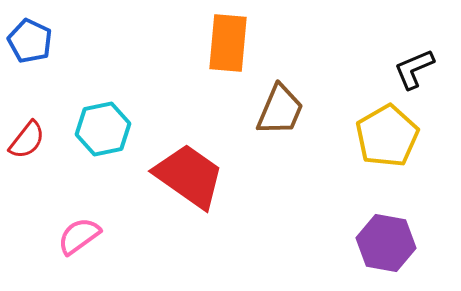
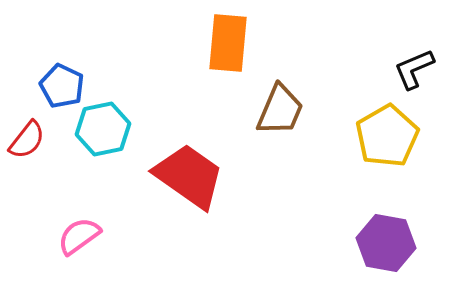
blue pentagon: moved 32 px right, 45 px down
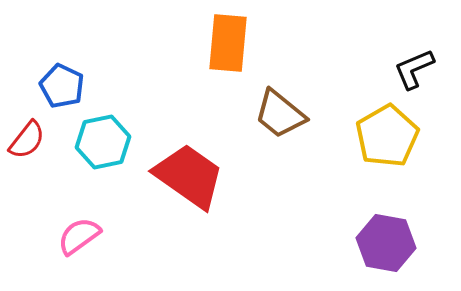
brown trapezoid: moved 4 px down; rotated 106 degrees clockwise
cyan hexagon: moved 13 px down
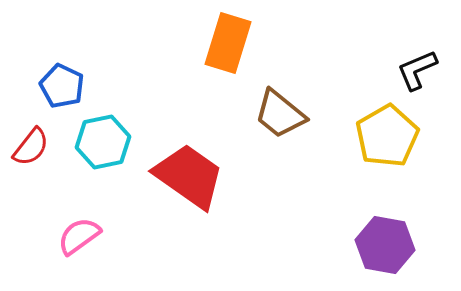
orange rectangle: rotated 12 degrees clockwise
black L-shape: moved 3 px right, 1 px down
red semicircle: moved 4 px right, 7 px down
purple hexagon: moved 1 px left, 2 px down
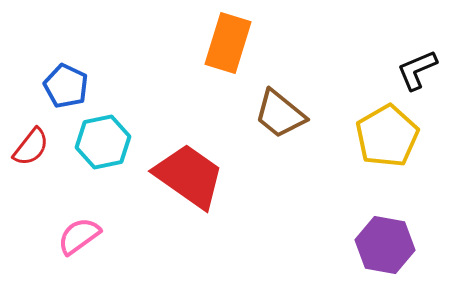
blue pentagon: moved 4 px right
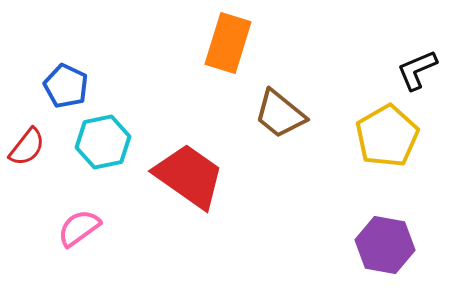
red semicircle: moved 4 px left
pink semicircle: moved 8 px up
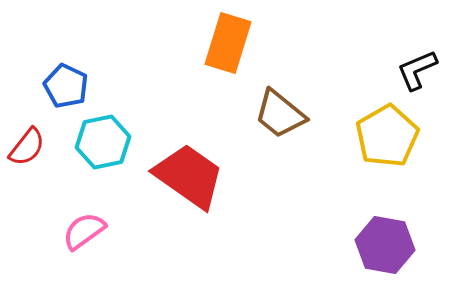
pink semicircle: moved 5 px right, 3 px down
